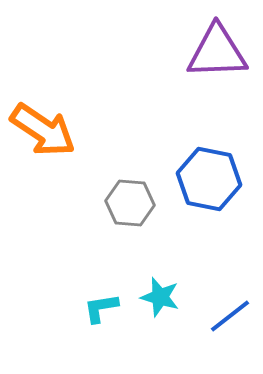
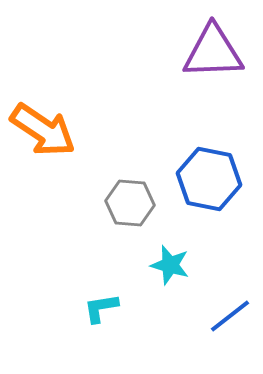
purple triangle: moved 4 px left
cyan star: moved 10 px right, 32 px up
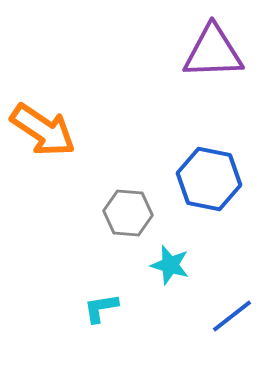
gray hexagon: moved 2 px left, 10 px down
blue line: moved 2 px right
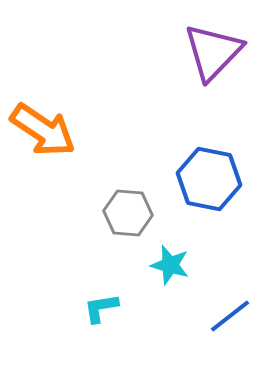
purple triangle: rotated 44 degrees counterclockwise
blue line: moved 2 px left
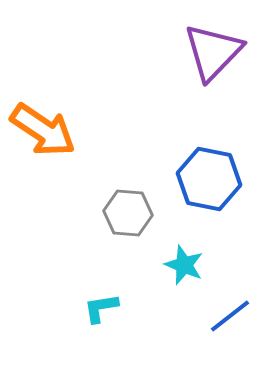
cyan star: moved 14 px right; rotated 6 degrees clockwise
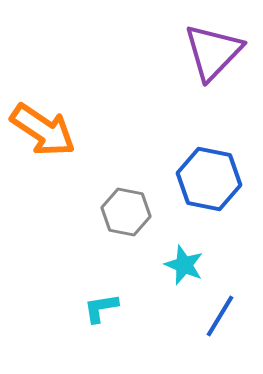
gray hexagon: moved 2 px left, 1 px up; rotated 6 degrees clockwise
blue line: moved 10 px left; rotated 21 degrees counterclockwise
